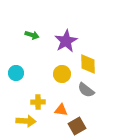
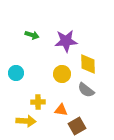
purple star: rotated 25 degrees clockwise
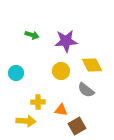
yellow diamond: moved 4 px right, 1 px down; rotated 25 degrees counterclockwise
yellow circle: moved 1 px left, 3 px up
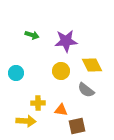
yellow cross: moved 1 px down
brown square: rotated 18 degrees clockwise
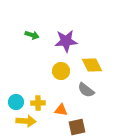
cyan circle: moved 29 px down
brown square: moved 1 px down
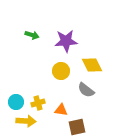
yellow cross: rotated 16 degrees counterclockwise
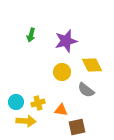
green arrow: moved 1 px left; rotated 88 degrees clockwise
purple star: rotated 10 degrees counterclockwise
yellow circle: moved 1 px right, 1 px down
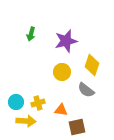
green arrow: moved 1 px up
yellow diamond: rotated 45 degrees clockwise
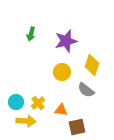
yellow cross: rotated 24 degrees counterclockwise
